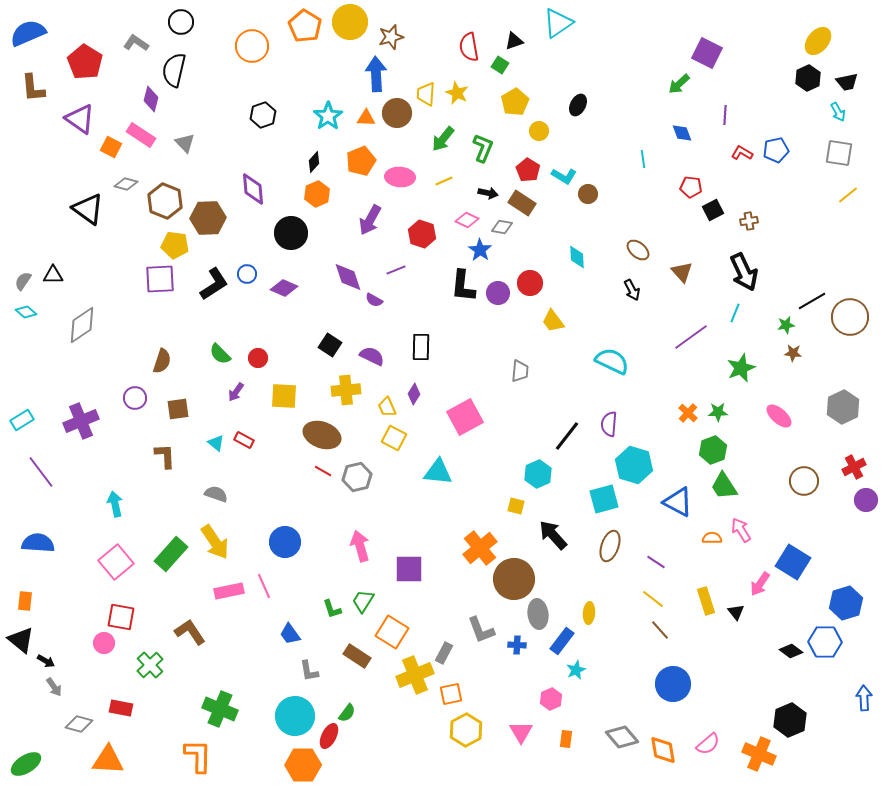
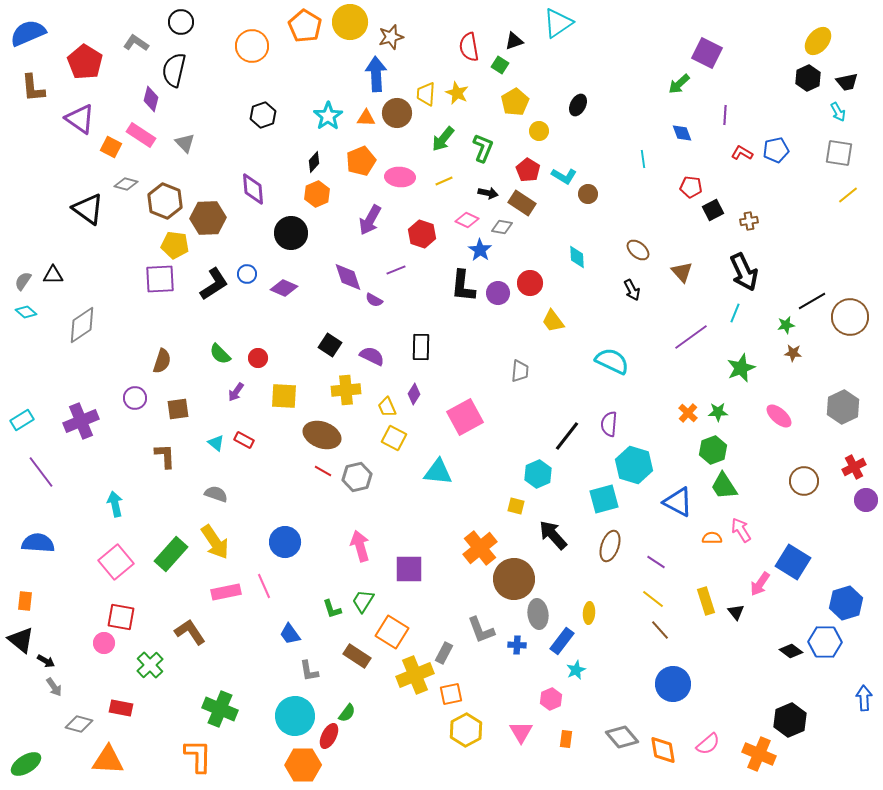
pink rectangle at (229, 591): moved 3 px left, 1 px down
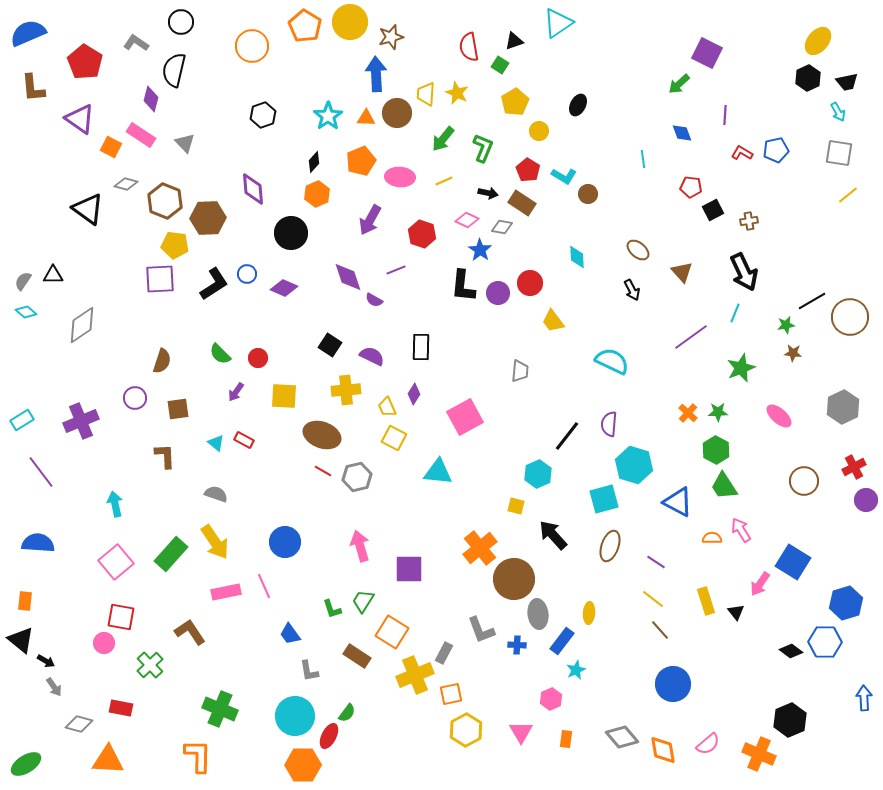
green hexagon at (713, 450): moved 3 px right; rotated 12 degrees counterclockwise
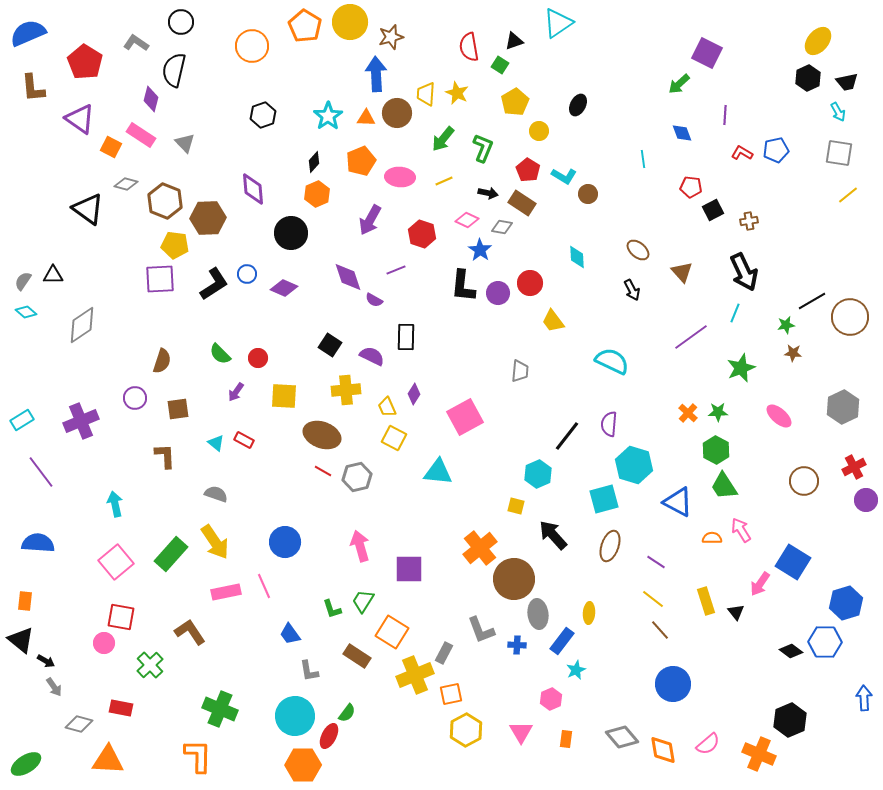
black rectangle at (421, 347): moved 15 px left, 10 px up
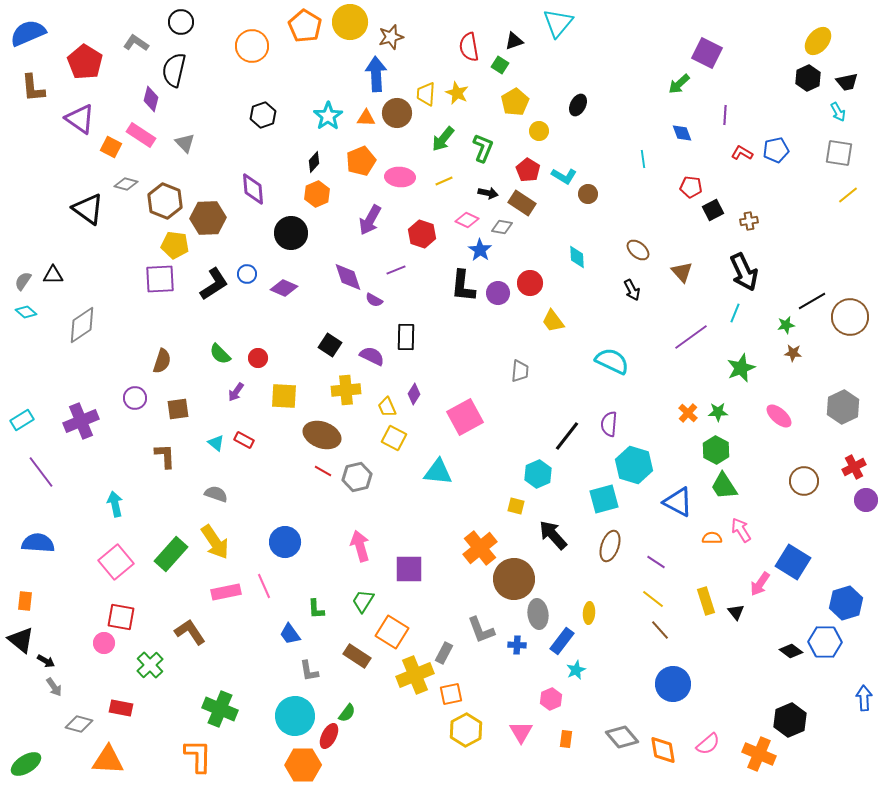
cyan triangle at (558, 23): rotated 16 degrees counterclockwise
green L-shape at (332, 609): moved 16 px left; rotated 15 degrees clockwise
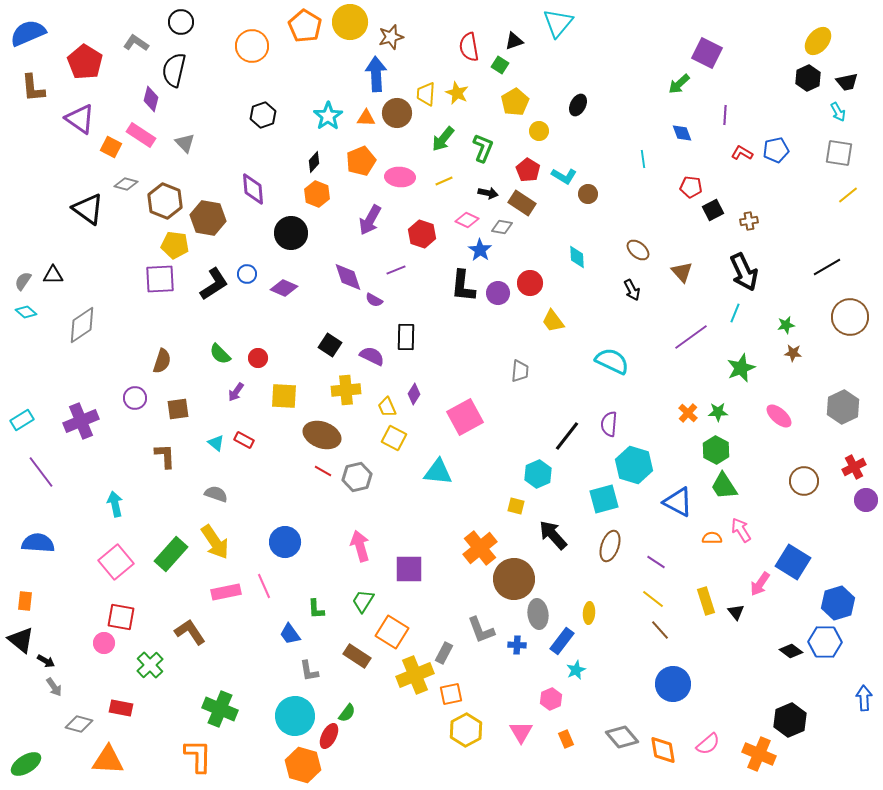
orange hexagon at (317, 194): rotated 15 degrees counterclockwise
brown hexagon at (208, 218): rotated 12 degrees clockwise
black line at (812, 301): moved 15 px right, 34 px up
blue hexagon at (846, 603): moved 8 px left
orange rectangle at (566, 739): rotated 30 degrees counterclockwise
orange hexagon at (303, 765): rotated 16 degrees clockwise
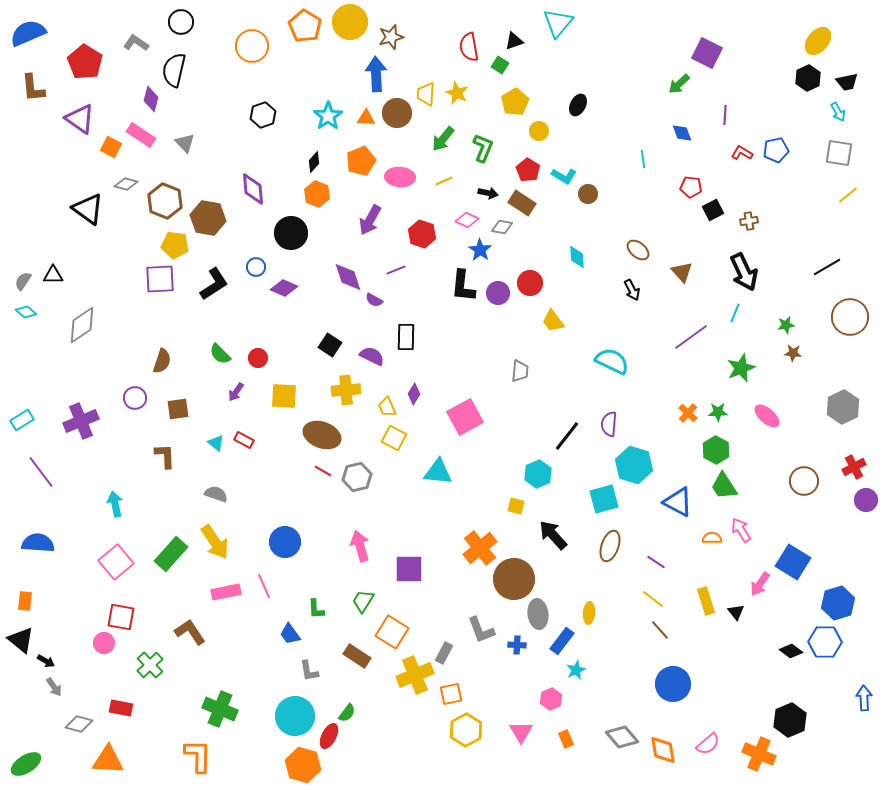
blue circle at (247, 274): moved 9 px right, 7 px up
pink ellipse at (779, 416): moved 12 px left
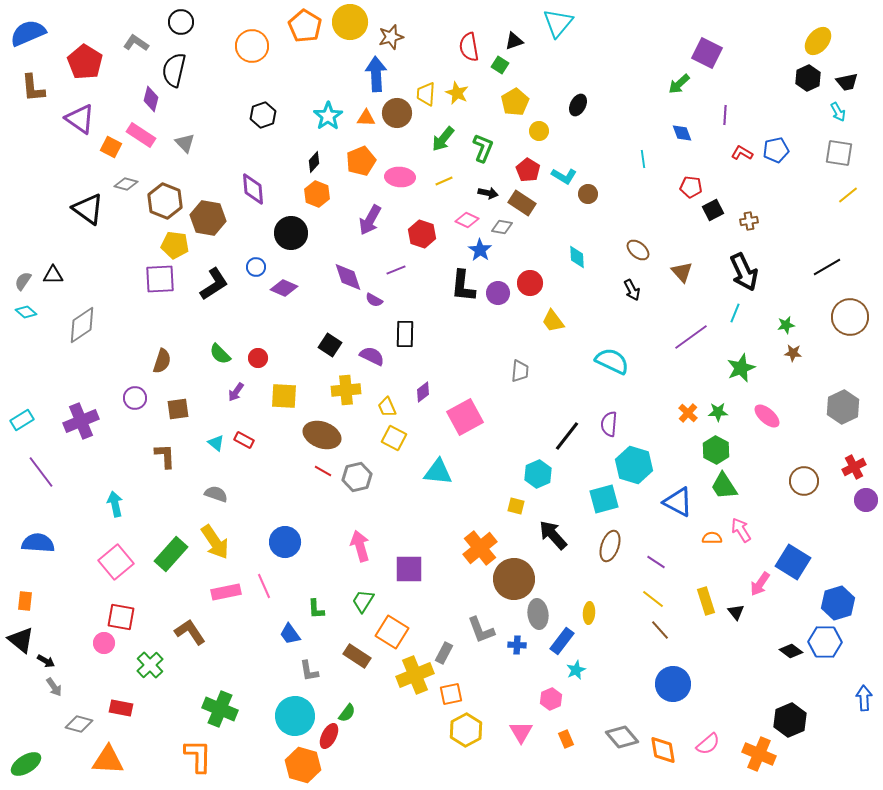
black rectangle at (406, 337): moved 1 px left, 3 px up
purple diamond at (414, 394): moved 9 px right, 2 px up; rotated 20 degrees clockwise
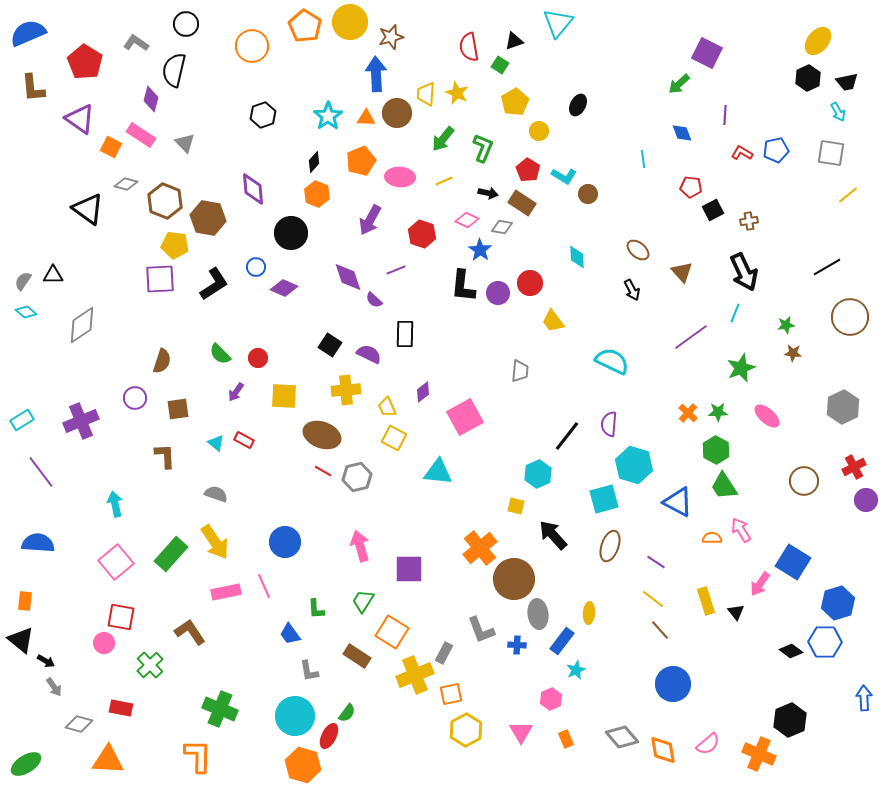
black circle at (181, 22): moved 5 px right, 2 px down
gray square at (839, 153): moved 8 px left
purple semicircle at (374, 300): rotated 12 degrees clockwise
purple semicircle at (372, 356): moved 3 px left, 2 px up
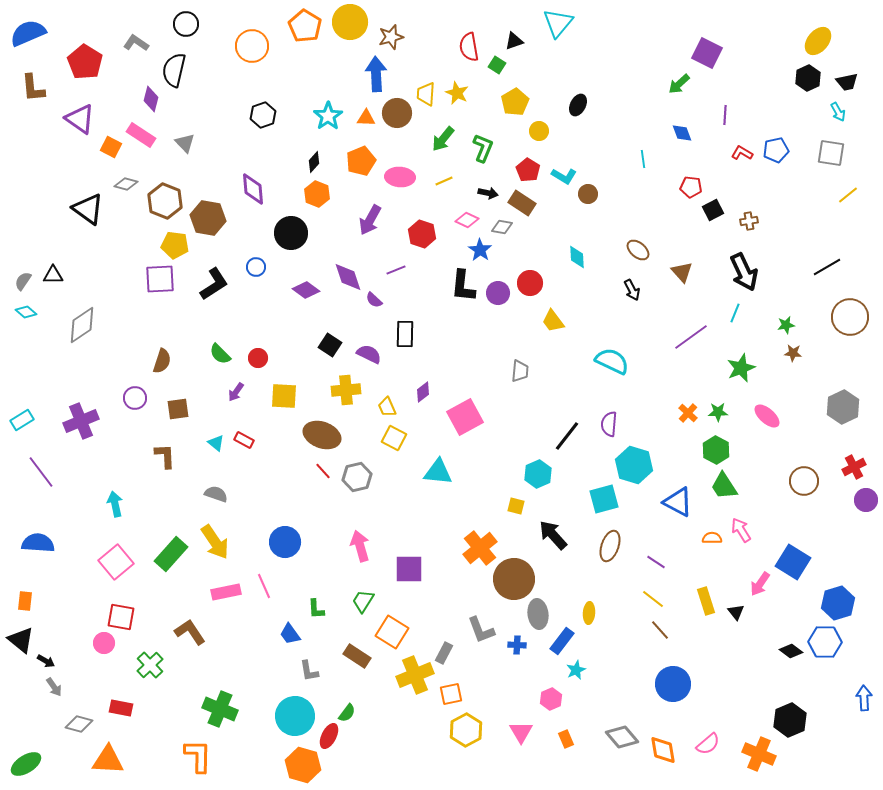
green square at (500, 65): moved 3 px left
purple diamond at (284, 288): moved 22 px right, 2 px down; rotated 12 degrees clockwise
red line at (323, 471): rotated 18 degrees clockwise
